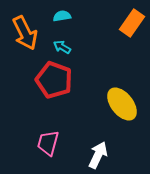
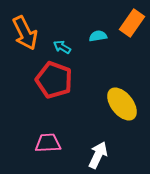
cyan semicircle: moved 36 px right, 20 px down
pink trapezoid: rotated 72 degrees clockwise
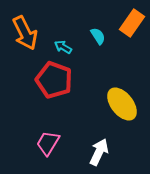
cyan semicircle: rotated 66 degrees clockwise
cyan arrow: moved 1 px right
pink trapezoid: rotated 56 degrees counterclockwise
white arrow: moved 1 px right, 3 px up
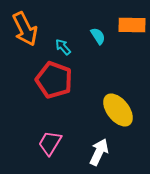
orange rectangle: moved 2 px down; rotated 56 degrees clockwise
orange arrow: moved 4 px up
cyan arrow: rotated 18 degrees clockwise
yellow ellipse: moved 4 px left, 6 px down
pink trapezoid: moved 2 px right
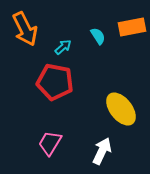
orange rectangle: moved 2 px down; rotated 12 degrees counterclockwise
cyan arrow: rotated 90 degrees clockwise
red pentagon: moved 1 px right, 2 px down; rotated 9 degrees counterclockwise
yellow ellipse: moved 3 px right, 1 px up
white arrow: moved 3 px right, 1 px up
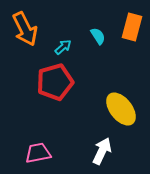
orange rectangle: rotated 64 degrees counterclockwise
red pentagon: rotated 27 degrees counterclockwise
pink trapezoid: moved 12 px left, 10 px down; rotated 48 degrees clockwise
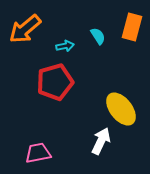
orange arrow: rotated 76 degrees clockwise
cyan arrow: moved 2 px right, 1 px up; rotated 30 degrees clockwise
white arrow: moved 1 px left, 10 px up
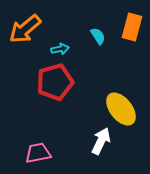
cyan arrow: moved 5 px left, 3 px down
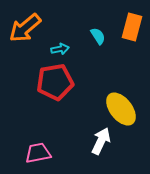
orange arrow: moved 1 px up
red pentagon: rotated 6 degrees clockwise
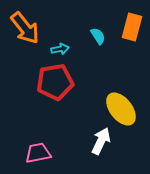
orange arrow: rotated 88 degrees counterclockwise
